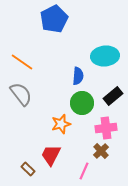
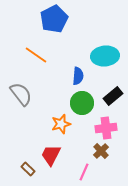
orange line: moved 14 px right, 7 px up
pink line: moved 1 px down
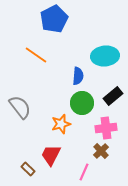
gray semicircle: moved 1 px left, 13 px down
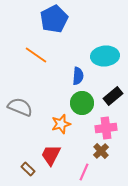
gray semicircle: rotated 30 degrees counterclockwise
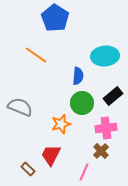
blue pentagon: moved 1 px right, 1 px up; rotated 12 degrees counterclockwise
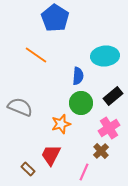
green circle: moved 1 px left
pink cross: moved 3 px right; rotated 25 degrees counterclockwise
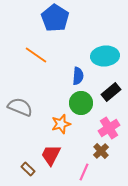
black rectangle: moved 2 px left, 4 px up
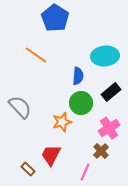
gray semicircle: rotated 25 degrees clockwise
orange star: moved 1 px right, 2 px up
pink line: moved 1 px right
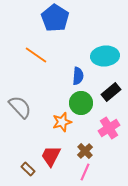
brown cross: moved 16 px left
red trapezoid: moved 1 px down
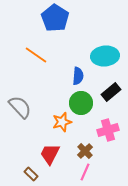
pink cross: moved 1 px left, 2 px down; rotated 15 degrees clockwise
red trapezoid: moved 1 px left, 2 px up
brown rectangle: moved 3 px right, 5 px down
